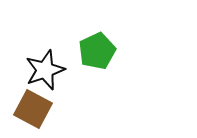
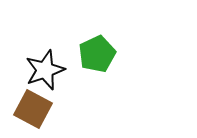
green pentagon: moved 3 px down
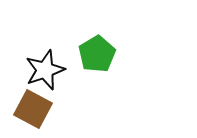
green pentagon: rotated 6 degrees counterclockwise
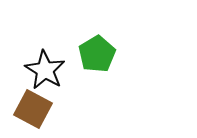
black star: rotated 21 degrees counterclockwise
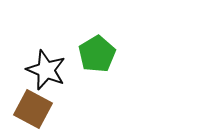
black star: moved 1 px right; rotated 9 degrees counterclockwise
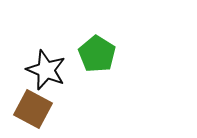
green pentagon: rotated 9 degrees counterclockwise
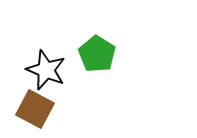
brown square: moved 2 px right
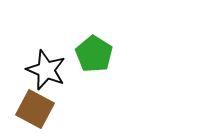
green pentagon: moved 3 px left
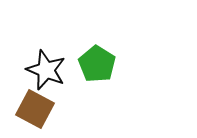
green pentagon: moved 3 px right, 10 px down
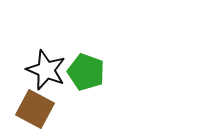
green pentagon: moved 11 px left, 8 px down; rotated 12 degrees counterclockwise
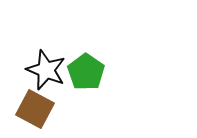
green pentagon: rotated 15 degrees clockwise
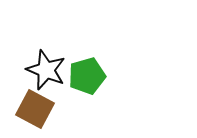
green pentagon: moved 1 px right, 4 px down; rotated 21 degrees clockwise
